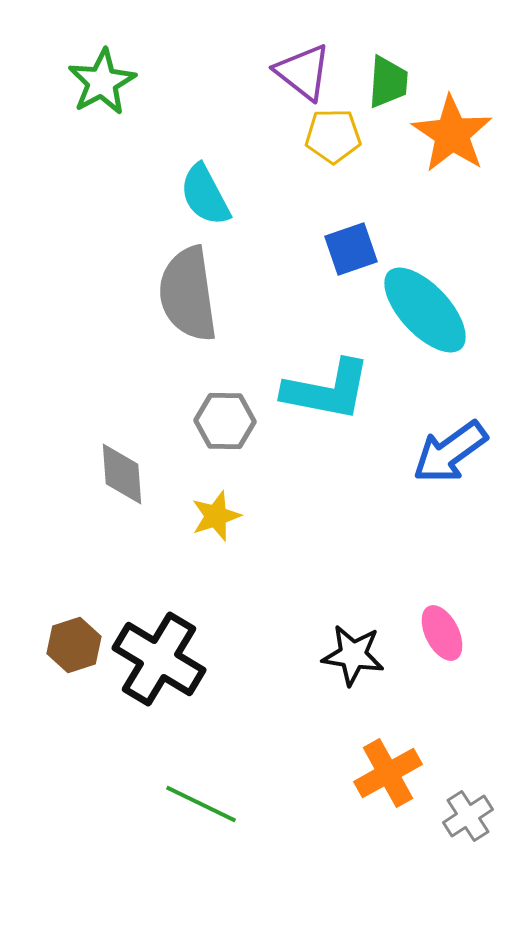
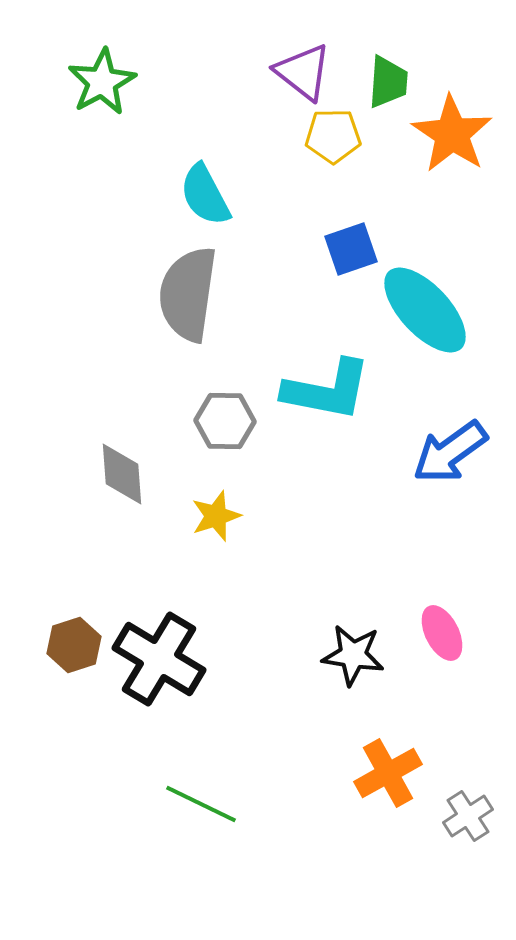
gray semicircle: rotated 16 degrees clockwise
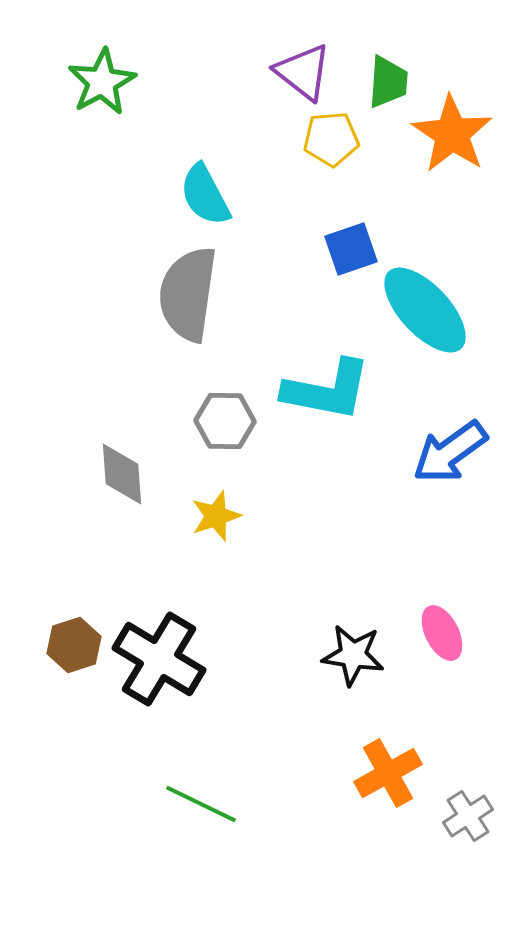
yellow pentagon: moved 2 px left, 3 px down; rotated 4 degrees counterclockwise
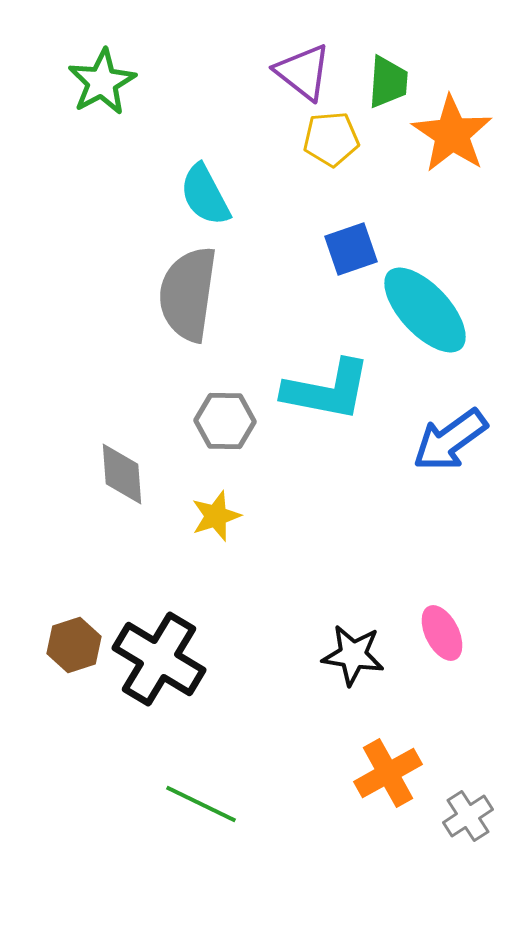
blue arrow: moved 12 px up
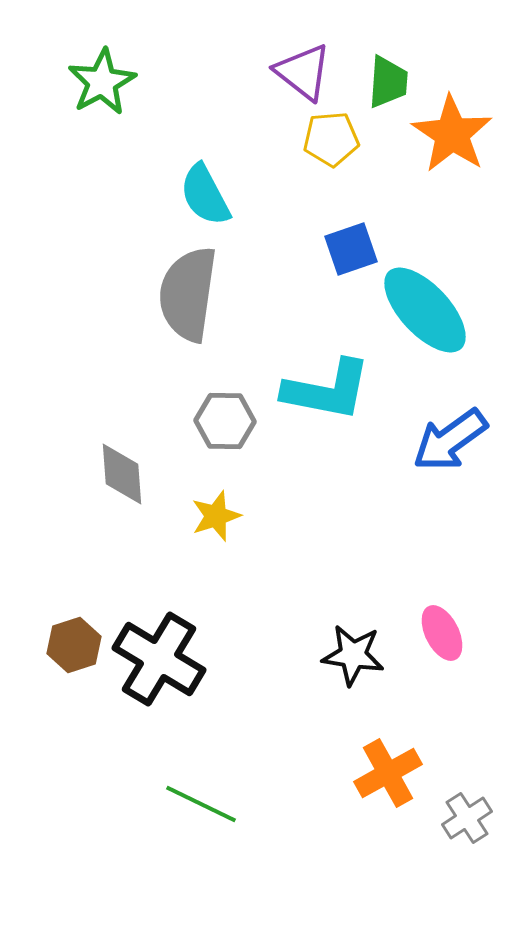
gray cross: moved 1 px left, 2 px down
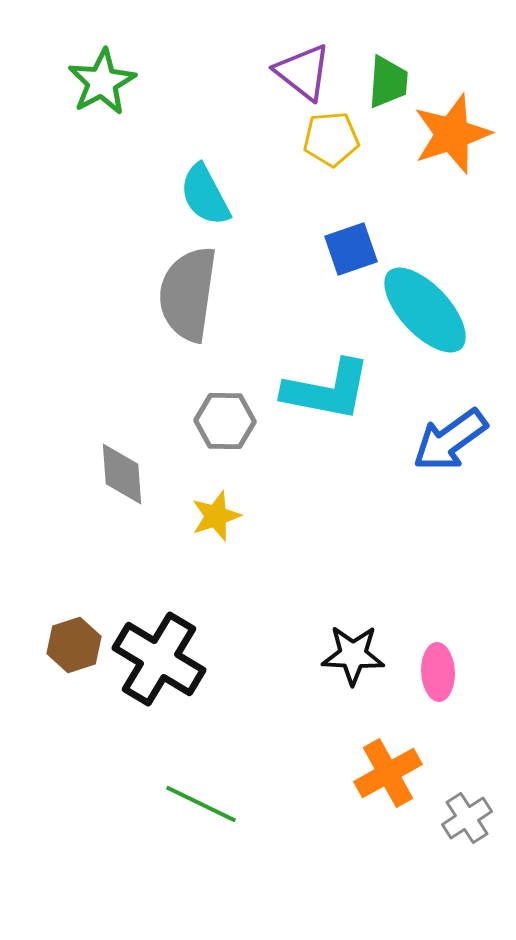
orange star: rotated 20 degrees clockwise
pink ellipse: moved 4 px left, 39 px down; rotated 24 degrees clockwise
black star: rotated 6 degrees counterclockwise
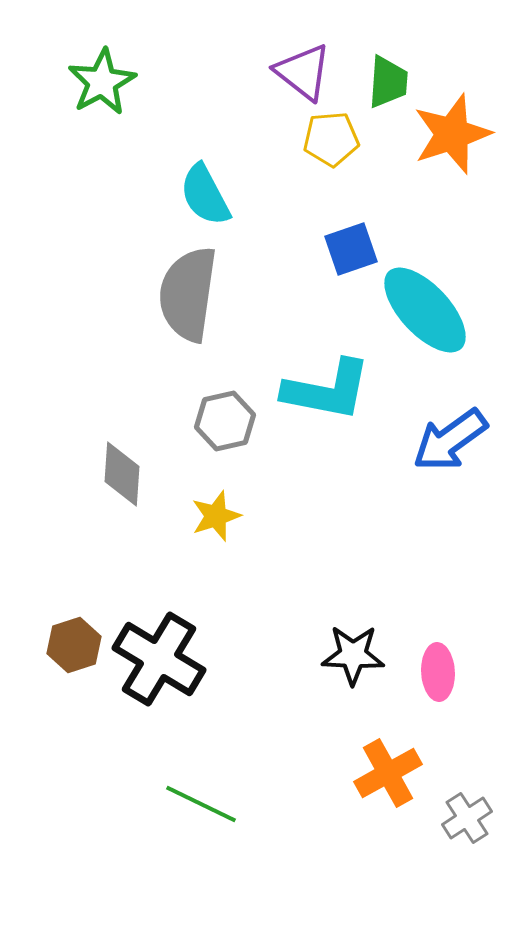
gray hexagon: rotated 14 degrees counterclockwise
gray diamond: rotated 8 degrees clockwise
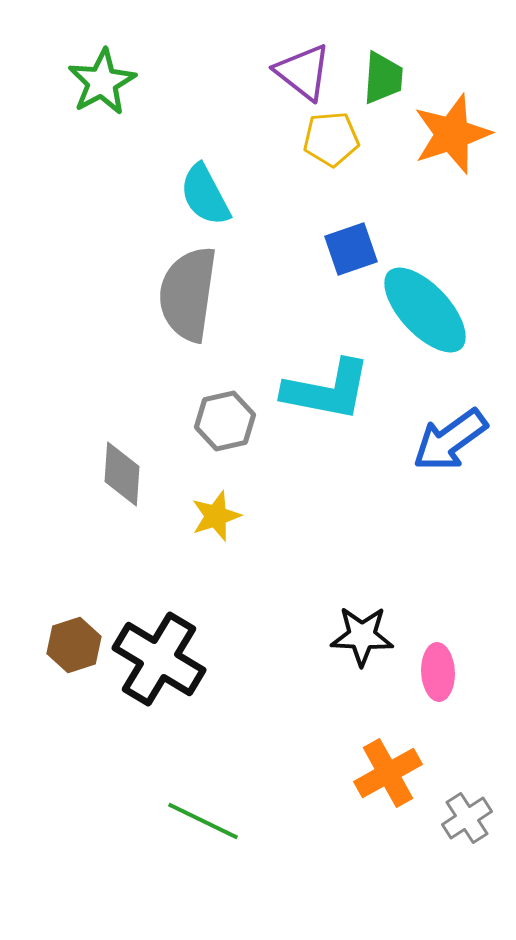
green trapezoid: moved 5 px left, 4 px up
black star: moved 9 px right, 19 px up
green line: moved 2 px right, 17 px down
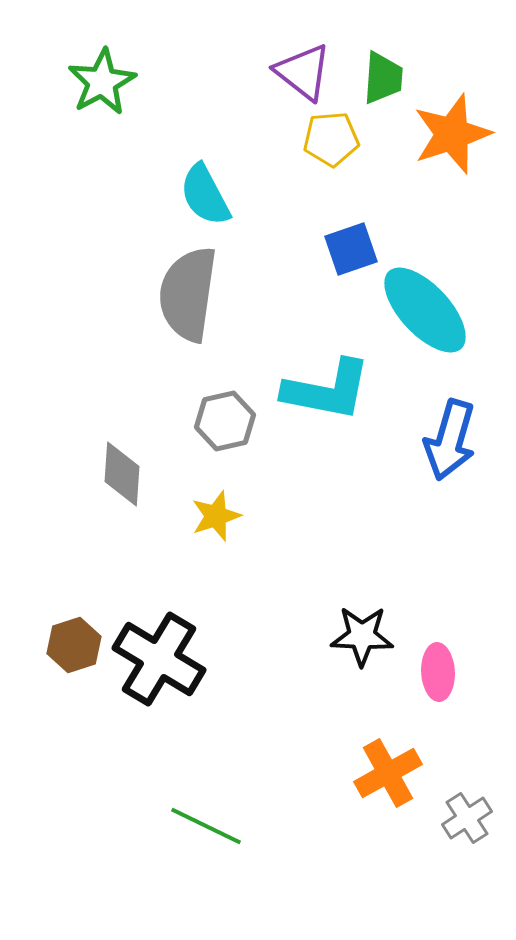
blue arrow: rotated 38 degrees counterclockwise
green line: moved 3 px right, 5 px down
